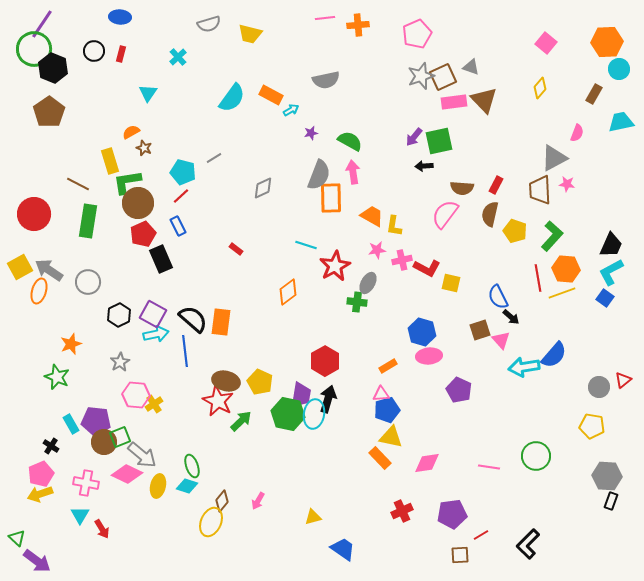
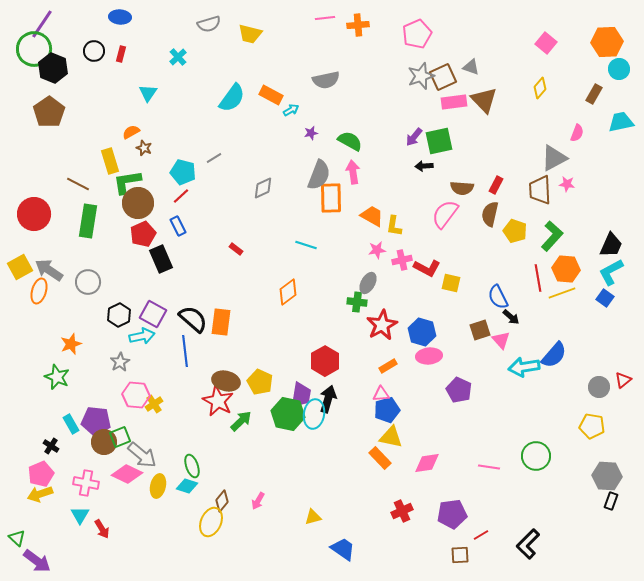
red star at (335, 266): moved 47 px right, 59 px down
cyan arrow at (156, 334): moved 14 px left, 2 px down
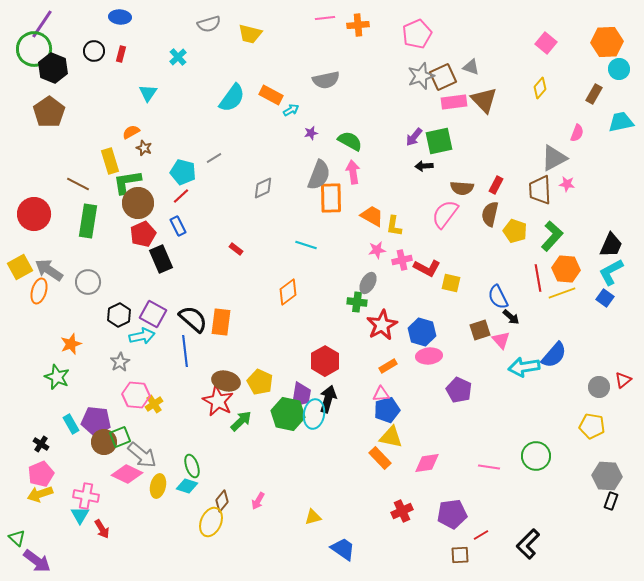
black cross at (51, 446): moved 10 px left, 2 px up
pink cross at (86, 483): moved 13 px down
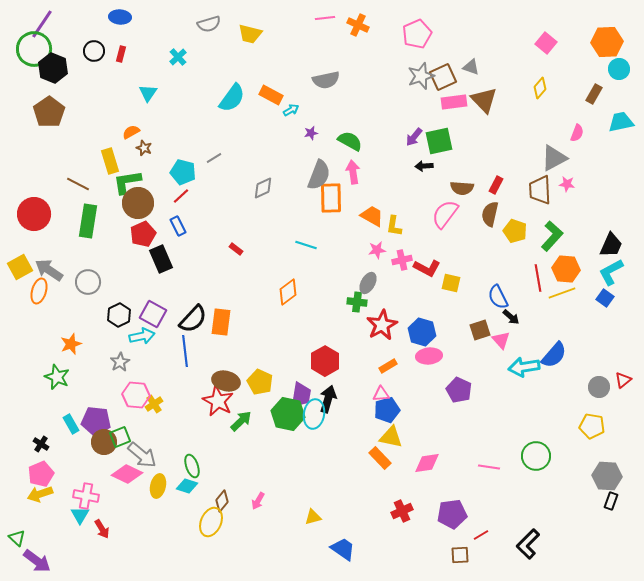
orange cross at (358, 25): rotated 30 degrees clockwise
black semicircle at (193, 319): rotated 92 degrees clockwise
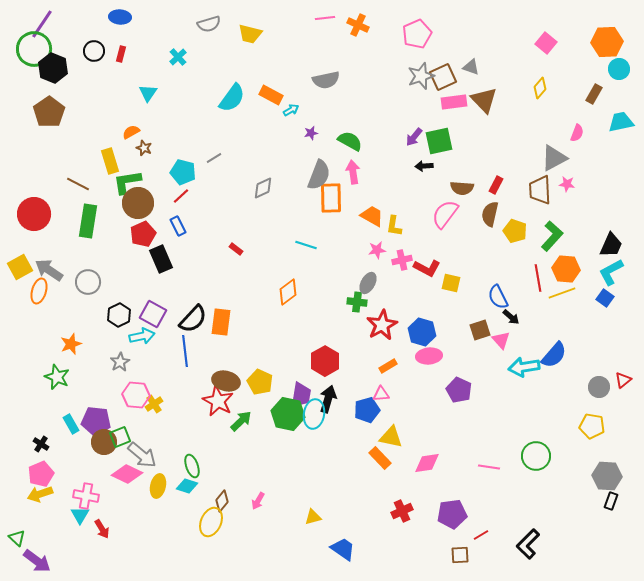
blue pentagon at (387, 410): moved 20 px left
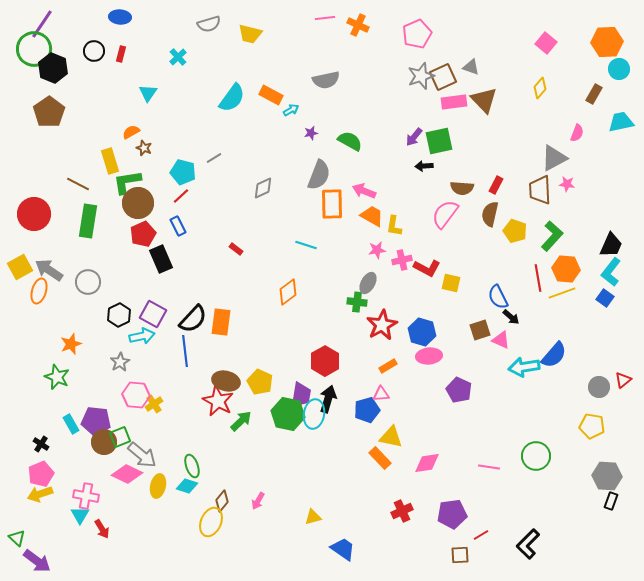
pink arrow at (353, 172): moved 11 px right, 19 px down; rotated 60 degrees counterclockwise
orange rectangle at (331, 198): moved 1 px right, 6 px down
cyan L-shape at (611, 272): rotated 24 degrees counterclockwise
pink triangle at (501, 340): rotated 24 degrees counterclockwise
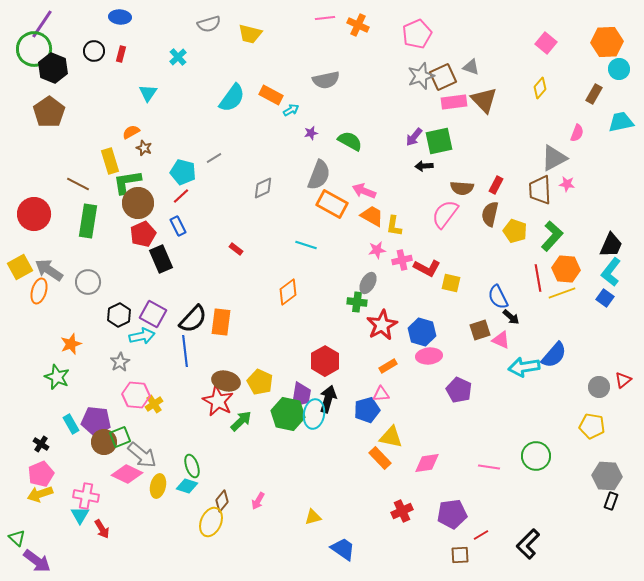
orange rectangle at (332, 204): rotated 60 degrees counterclockwise
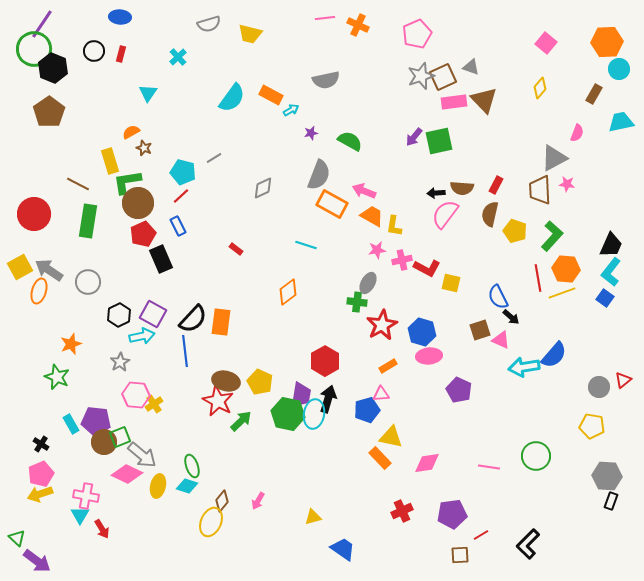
black arrow at (424, 166): moved 12 px right, 27 px down
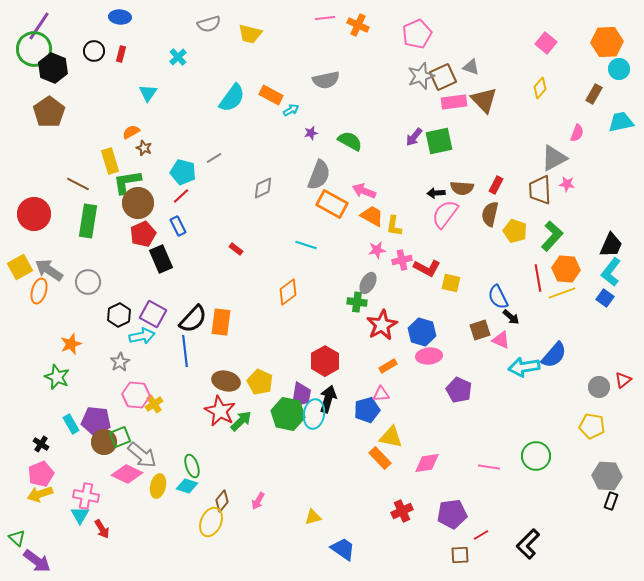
purple line at (42, 24): moved 3 px left, 2 px down
red star at (218, 401): moved 2 px right, 10 px down
